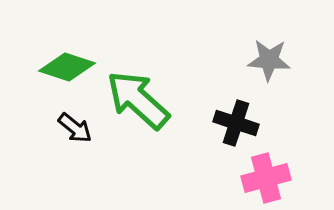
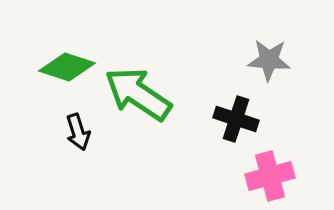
green arrow: moved 6 px up; rotated 8 degrees counterclockwise
black cross: moved 4 px up
black arrow: moved 3 px right, 4 px down; rotated 33 degrees clockwise
pink cross: moved 4 px right, 2 px up
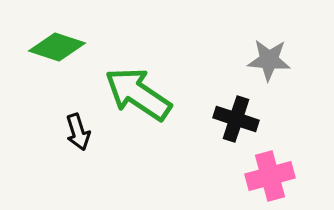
green diamond: moved 10 px left, 20 px up
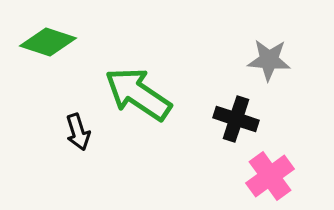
green diamond: moved 9 px left, 5 px up
pink cross: rotated 21 degrees counterclockwise
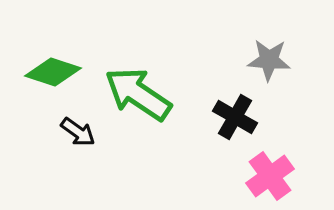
green diamond: moved 5 px right, 30 px down
black cross: moved 1 px left, 2 px up; rotated 12 degrees clockwise
black arrow: rotated 36 degrees counterclockwise
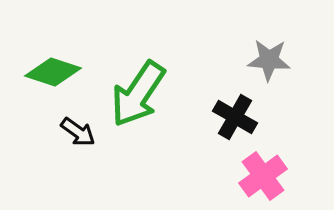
green arrow: rotated 90 degrees counterclockwise
pink cross: moved 7 px left
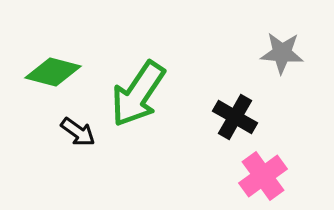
gray star: moved 13 px right, 7 px up
green diamond: rotated 4 degrees counterclockwise
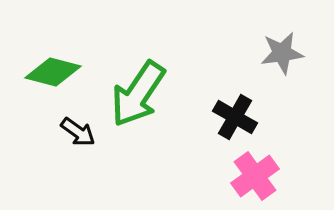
gray star: rotated 12 degrees counterclockwise
pink cross: moved 8 px left
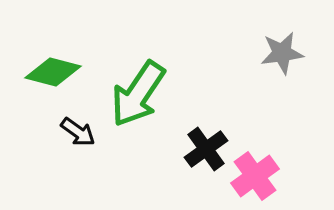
black cross: moved 29 px left, 32 px down; rotated 24 degrees clockwise
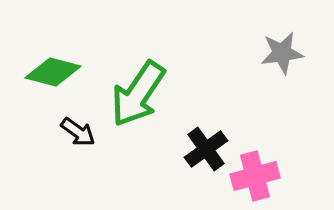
pink cross: rotated 21 degrees clockwise
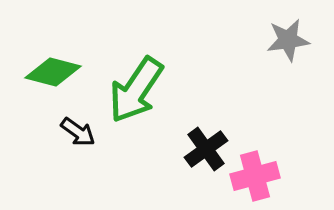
gray star: moved 6 px right, 13 px up
green arrow: moved 2 px left, 4 px up
